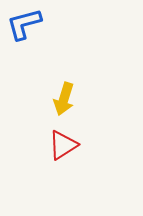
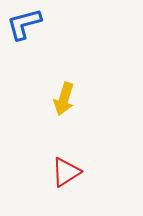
red triangle: moved 3 px right, 27 px down
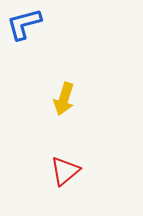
red triangle: moved 1 px left, 1 px up; rotated 8 degrees counterclockwise
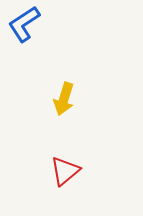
blue L-shape: rotated 18 degrees counterclockwise
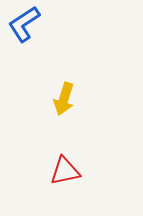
red triangle: rotated 28 degrees clockwise
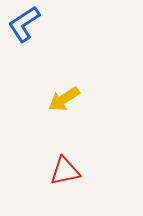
yellow arrow: rotated 40 degrees clockwise
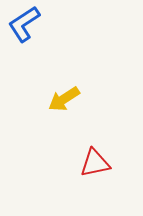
red triangle: moved 30 px right, 8 px up
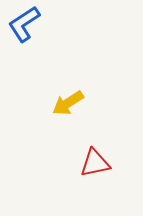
yellow arrow: moved 4 px right, 4 px down
